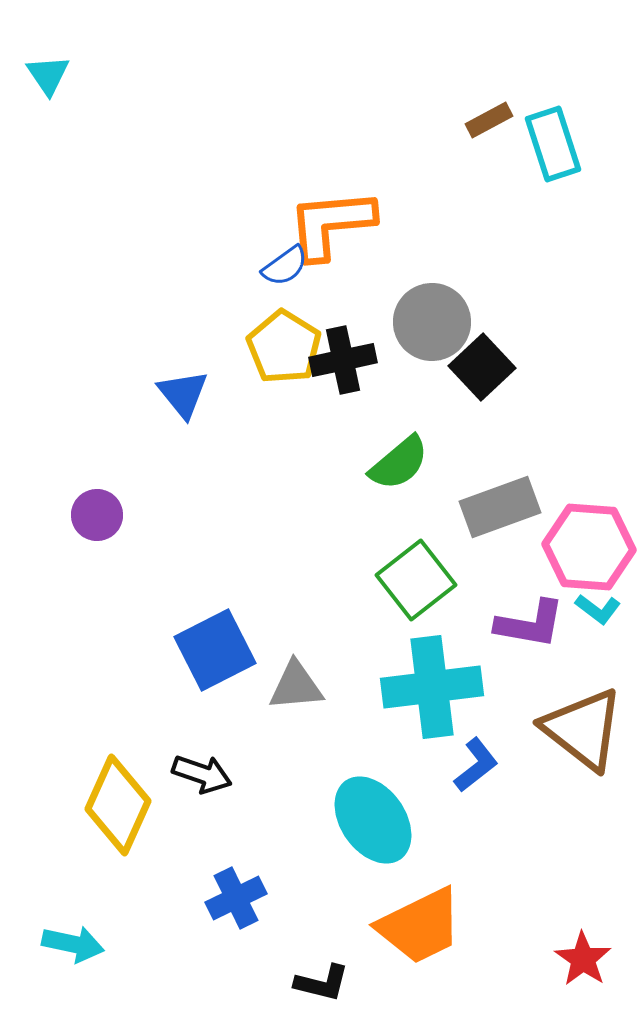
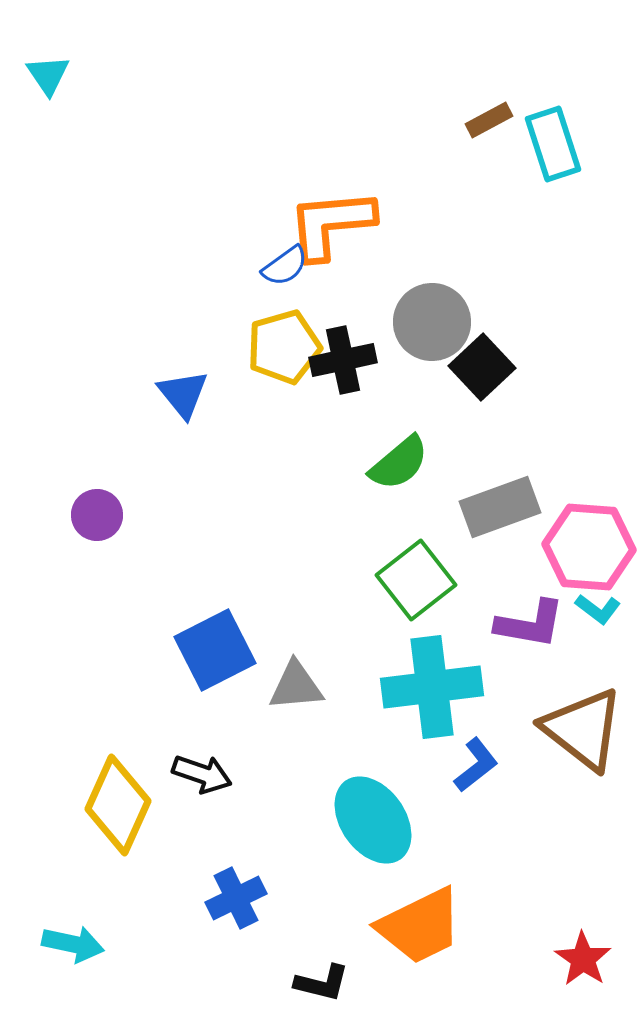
yellow pentagon: rotated 24 degrees clockwise
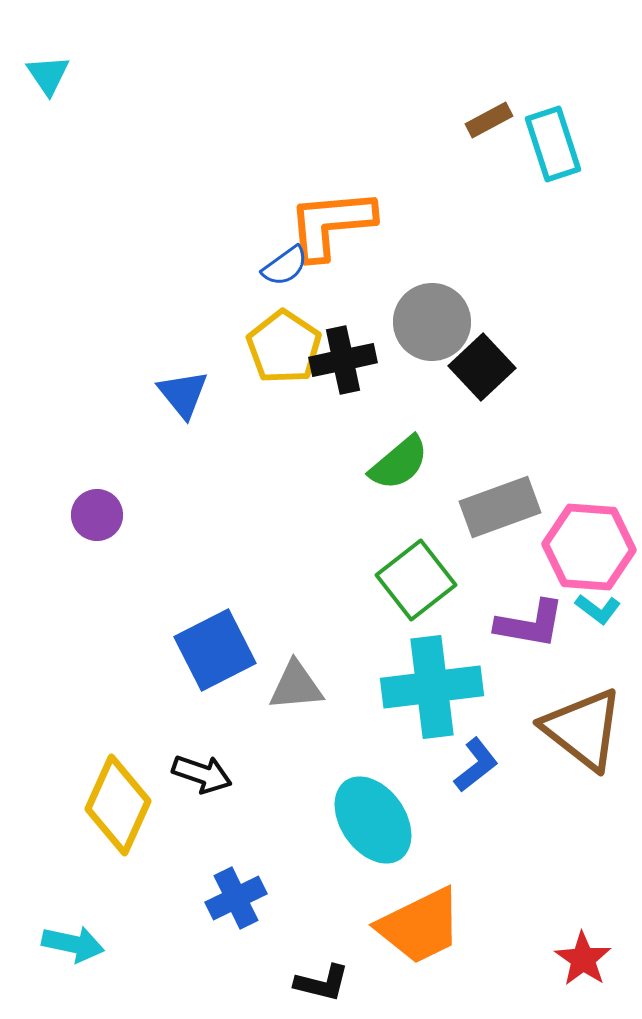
yellow pentagon: rotated 22 degrees counterclockwise
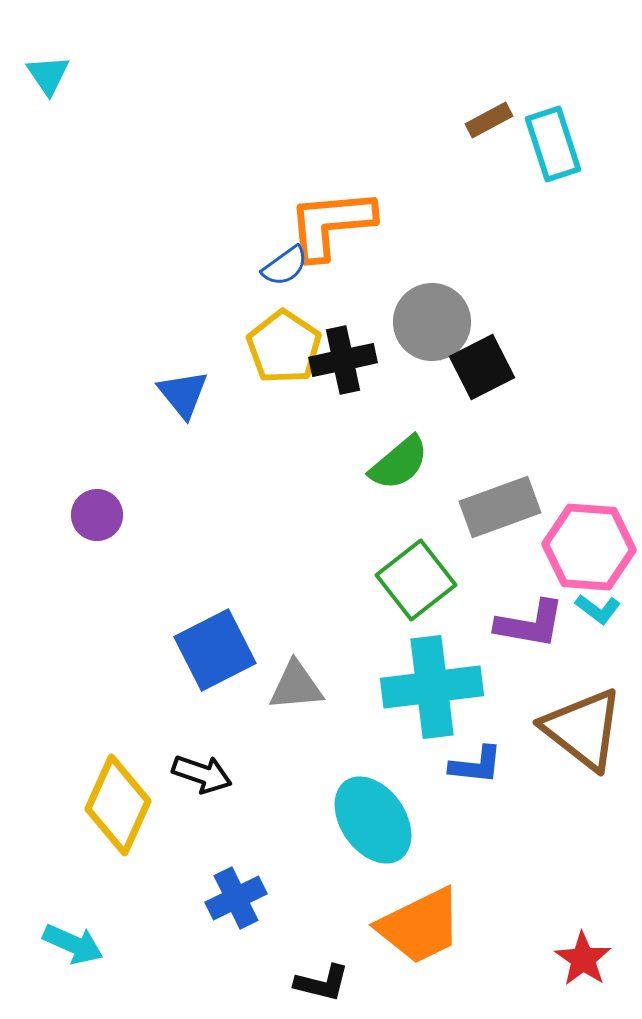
black square: rotated 16 degrees clockwise
blue L-shape: rotated 44 degrees clockwise
cyan arrow: rotated 12 degrees clockwise
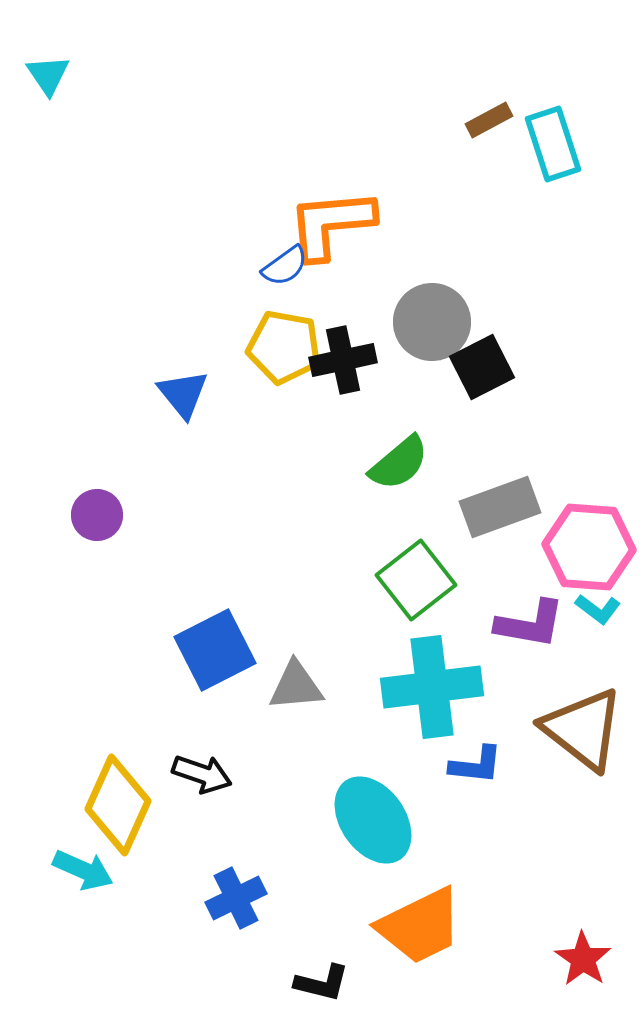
yellow pentagon: rotated 24 degrees counterclockwise
cyan arrow: moved 10 px right, 74 px up
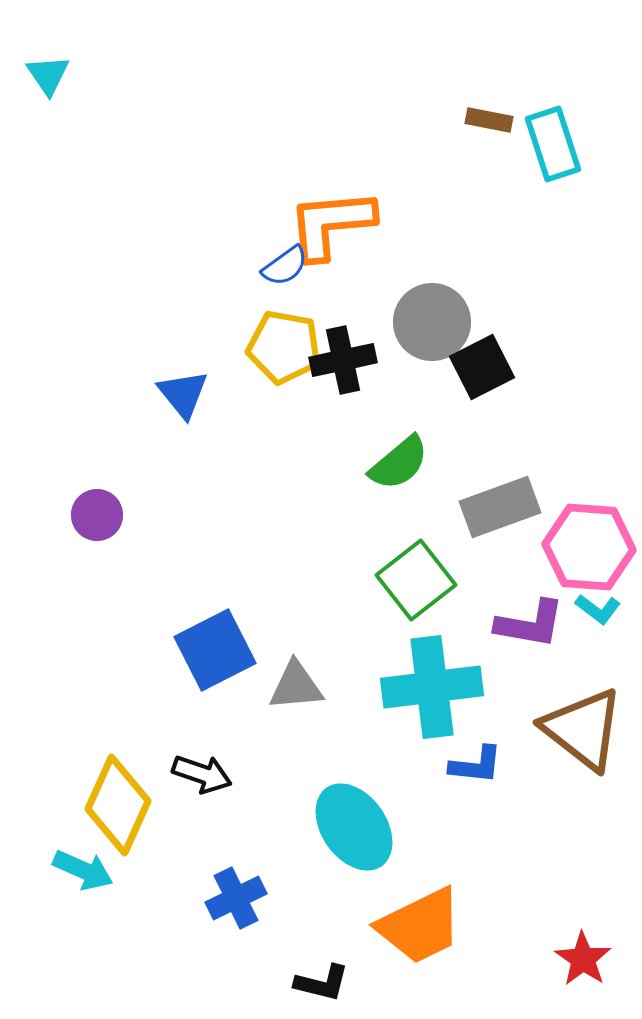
brown rectangle: rotated 39 degrees clockwise
cyan ellipse: moved 19 px left, 7 px down
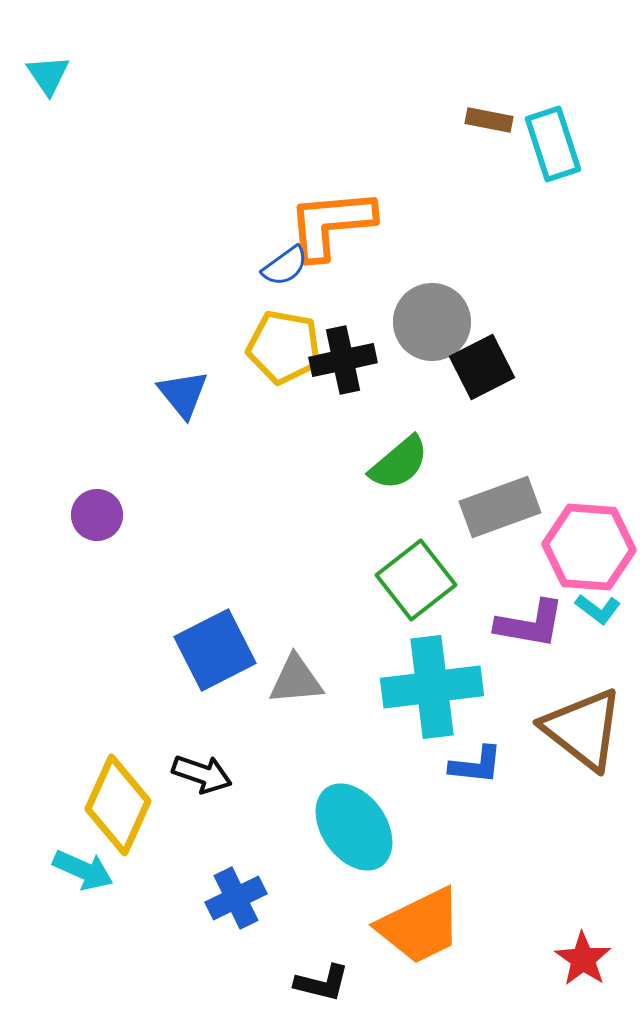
gray triangle: moved 6 px up
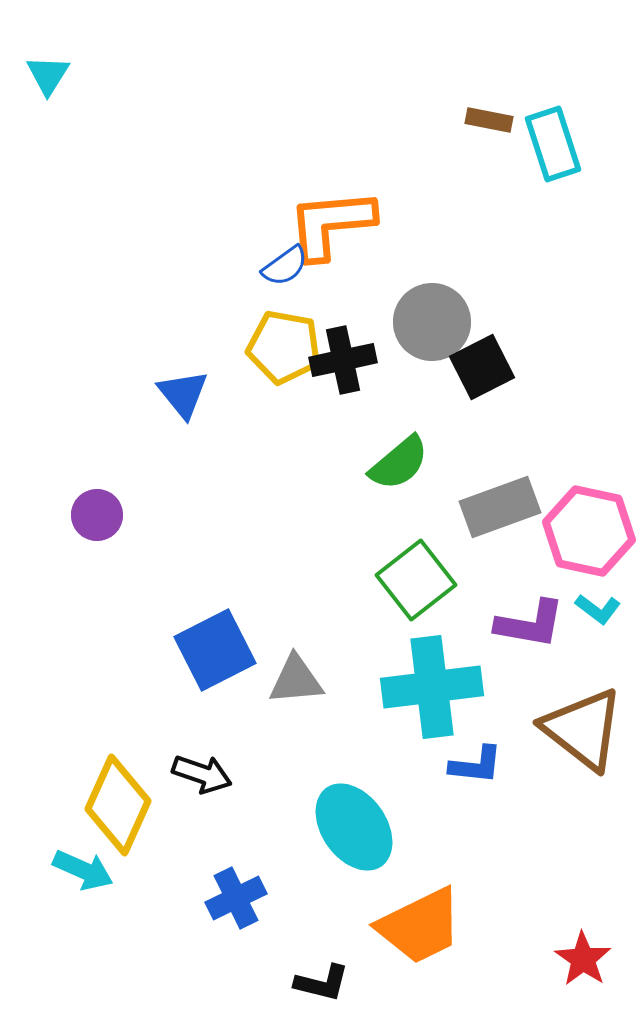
cyan triangle: rotated 6 degrees clockwise
pink hexagon: moved 16 px up; rotated 8 degrees clockwise
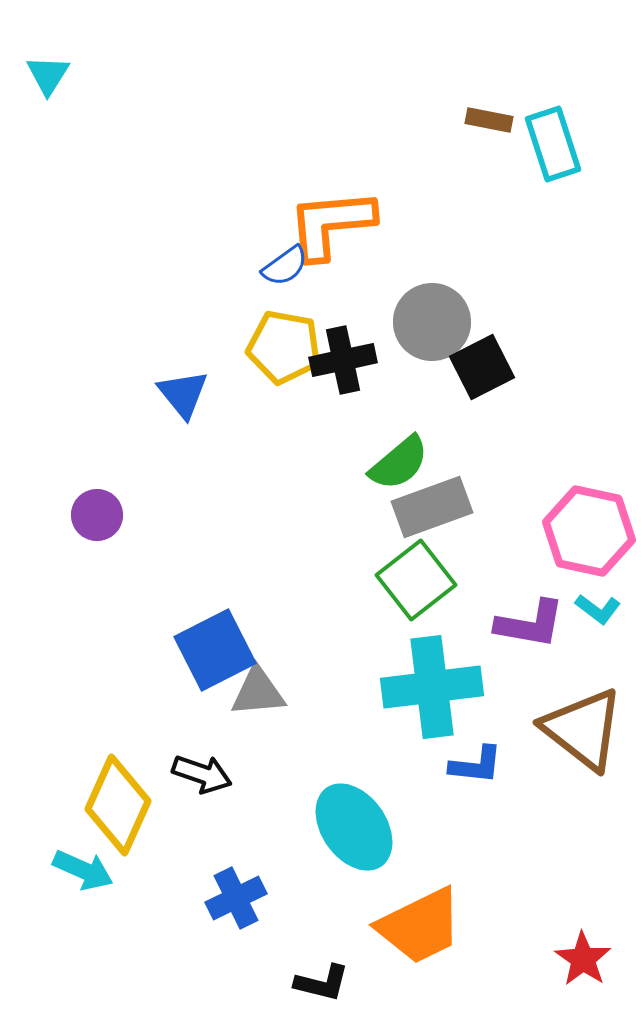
gray rectangle: moved 68 px left
gray triangle: moved 38 px left, 12 px down
